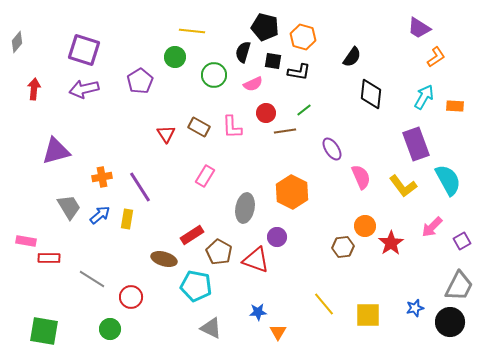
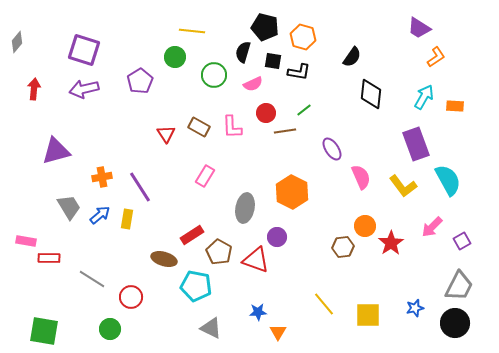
black circle at (450, 322): moved 5 px right, 1 px down
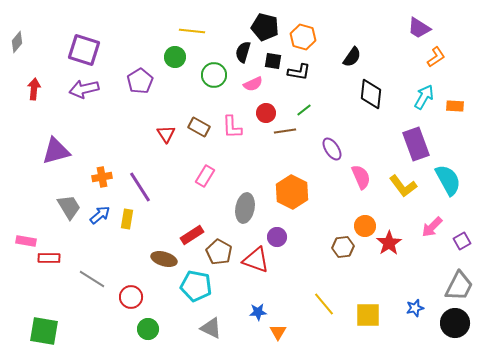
red star at (391, 243): moved 2 px left
green circle at (110, 329): moved 38 px right
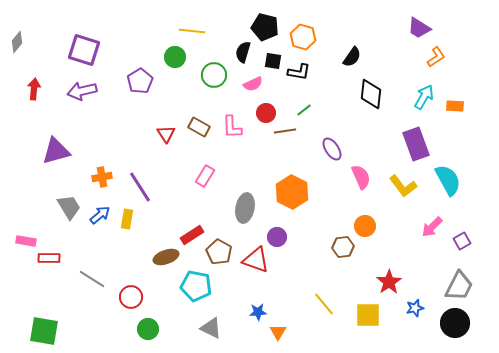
purple arrow at (84, 89): moved 2 px left, 2 px down
red star at (389, 243): moved 39 px down
brown ellipse at (164, 259): moved 2 px right, 2 px up; rotated 35 degrees counterclockwise
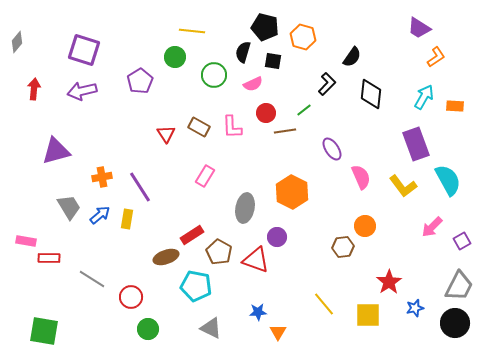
black L-shape at (299, 72): moved 28 px right, 12 px down; rotated 55 degrees counterclockwise
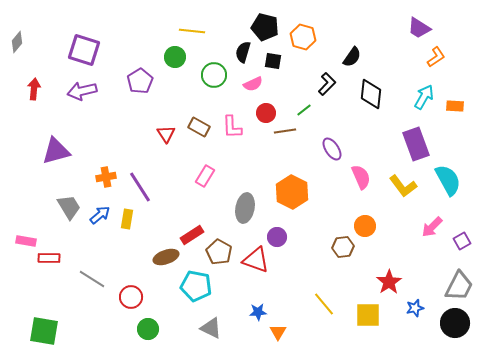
orange cross at (102, 177): moved 4 px right
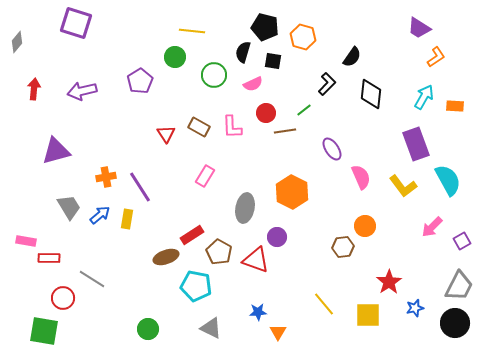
purple square at (84, 50): moved 8 px left, 27 px up
red circle at (131, 297): moved 68 px left, 1 px down
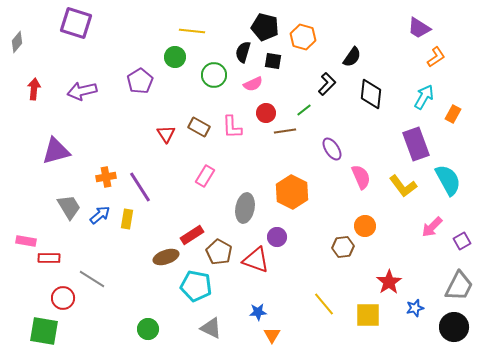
orange rectangle at (455, 106): moved 2 px left, 8 px down; rotated 66 degrees counterclockwise
black circle at (455, 323): moved 1 px left, 4 px down
orange triangle at (278, 332): moved 6 px left, 3 px down
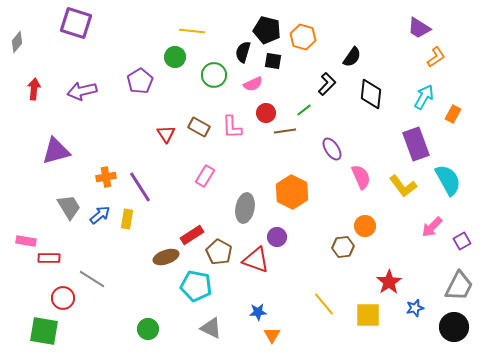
black pentagon at (265, 27): moved 2 px right, 3 px down
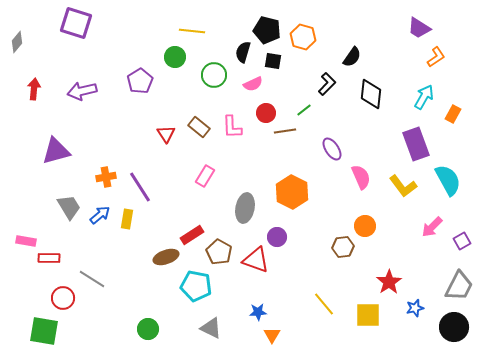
brown rectangle at (199, 127): rotated 10 degrees clockwise
